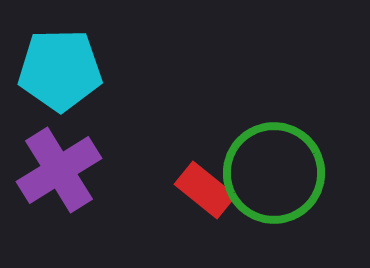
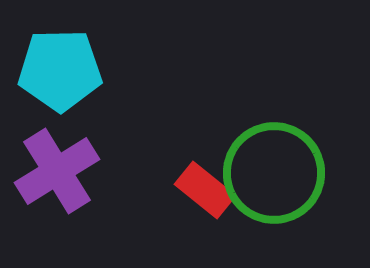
purple cross: moved 2 px left, 1 px down
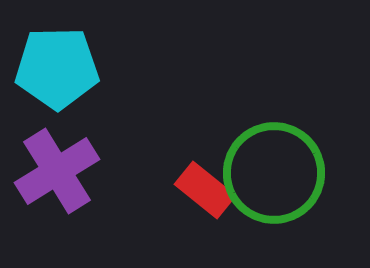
cyan pentagon: moved 3 px left, 2 px up
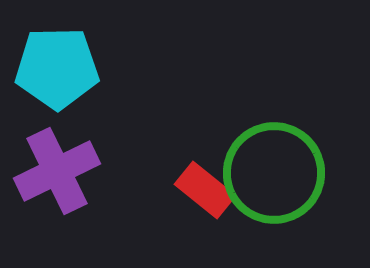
purple cross: rotated 6 degrees clockwise
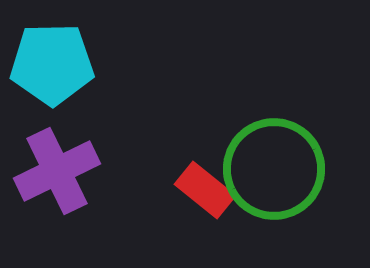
cyan pentagon: moved 5 px left, 4 px up
green circle: moved 4 px up
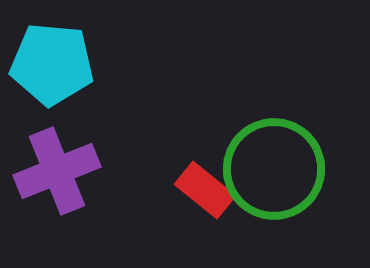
cyan pentagon: rotated 6 degrees clockwise
purple cross: rotated 4 degrees clockwise
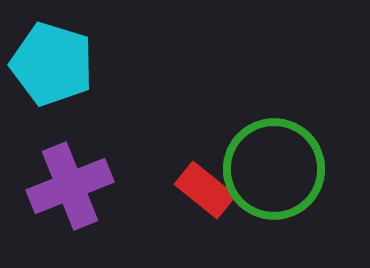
cyan pentagon: rotated 12 degrees clockwise
purple cross: moved 13 px right, 15 px down
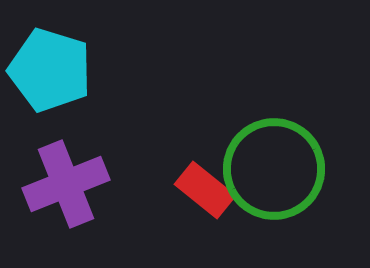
cyan pentagon: moved 2 px left, 6 px down
purple cross: moved 4 px left, 2 px up
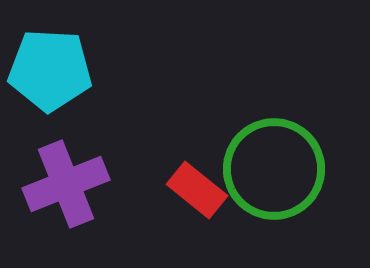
cyan pentagon: rotated 14 degrees counterclockwise
red rectangle: moved 8 px left
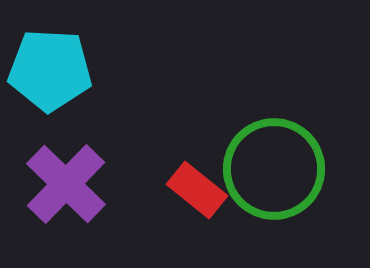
purple cross: rotated 24 degrees counterclockwise
